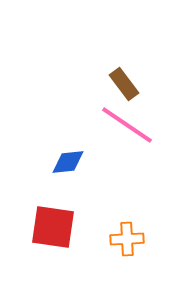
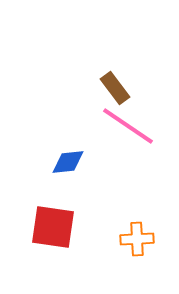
brown rectangle: moved 9 px left, 4 px down
pink line: moved 1 px right, 1 px down
orange cross: moved 10 px right
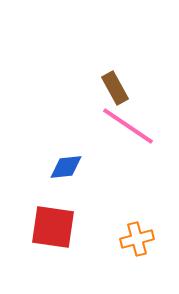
brown rectangle: rotated 8 degrees clockwise
blue diamond: moved 2 px left, 5 px down
orange cross: rotated 12 degrees counterclockwise
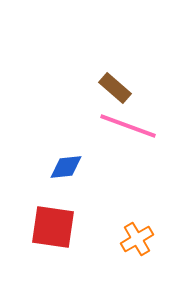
brown rectangle: rotated 20 degrees counterclockwise
pink line: rotated 14 degrees counterclockwise
orange cross: rotated 16 degrees counterclockwise
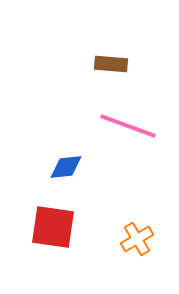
brown rectangle: moved 4 px left, 24 px up; rotated 36 degrees counterclockwise
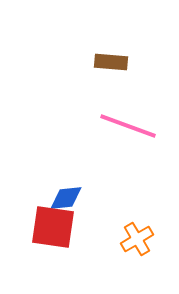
brown rectangle: moved 2 px up
blue diamond: moved 31 px down
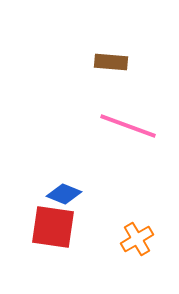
blue diamond: moved 2 px left, 4 px up; rotated 28 degrees clockwise
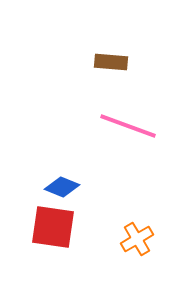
blue diamond: moved 2 px left, 7 px up
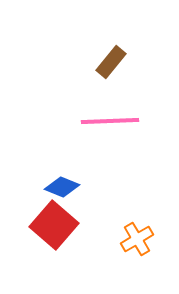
brown rectangle: rotated 56 degrees counterclockwise
pink line: moved 18 px left, 5 px up; rotated 22 degrees counterclockwise
red square: moved 1 px right, 2 px up; rotated 33 degrees clockwise
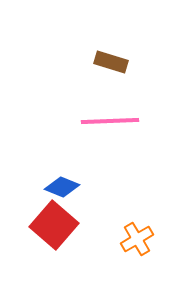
brown rectangle: rotated 68 degrees clockwise
